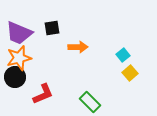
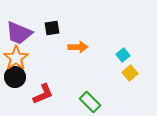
orange star: moved 3 px left; rotated 20 degrees counterclockwise
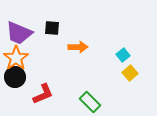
black square: rotated 14 degrees clockwise
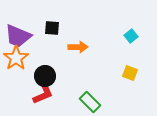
purple trapezoid: moved 1 px left, 3 px down
cyan square: moved 8 px right, 19 px up
yellow square: rotated 28 degrees counterclockwise
black circle: moved 30 px right, 1 px up
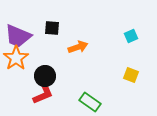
cyan square: rotated 16 degrees clockwise
orange arrow: rotated 18 degrees counterclockwise
yellow square: moved 1 px right, 2 px down
green rectangle: rotated 10 degrees counterclockwise
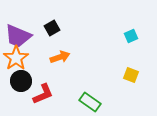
black square: rotated 35 degrees counterclockwise
orange arrow: moved 18 px left, 10 px down
black circle: moved 24 px left, 5 px down
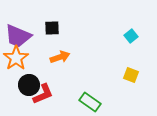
black square: rotated 28 degrees clockwise
cyan square: rotated 16 degrees counterclockwise
black circle: moved 8 px right, 4 px down
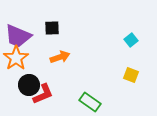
cyan square: moved 4 px down
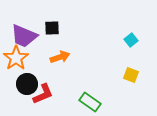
purple trapezoid: moved 6 px right
black circle: moved 2 px left, 1 px up
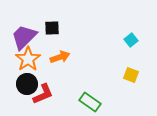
purple trapezoid: moved 1 px down; rotated 112 degrees clockwise
orange star: moved 12 px right, 1 px down
